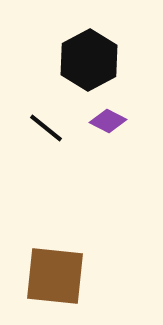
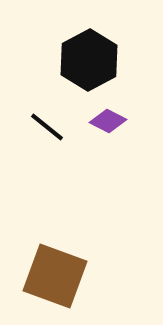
black line: moved 1 px right, 1 px up
brown square: rotated 14 degrees clockwise
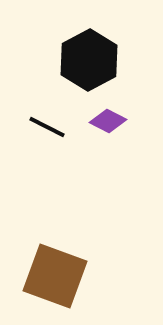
black line: rotated 12 degrees counterclockwise
